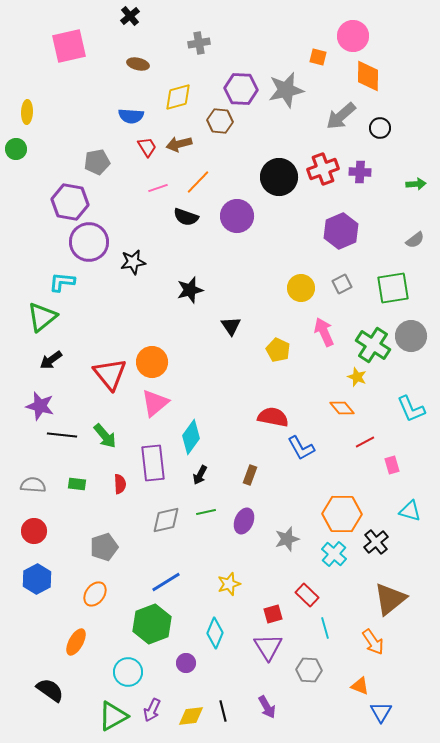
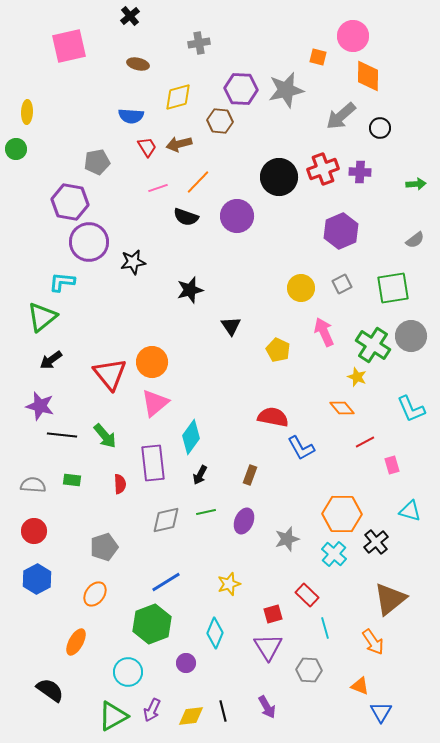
green rectangle at (77, 484): moved 5 px left, 4 px up
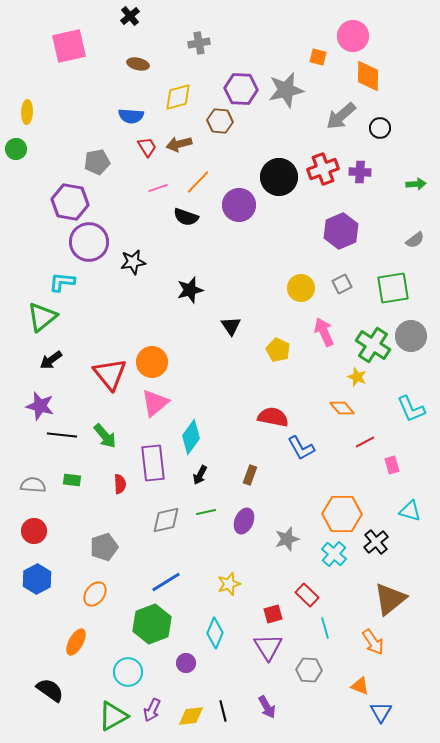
purple circle at (237, 216): moved 2 px right, 11 px up
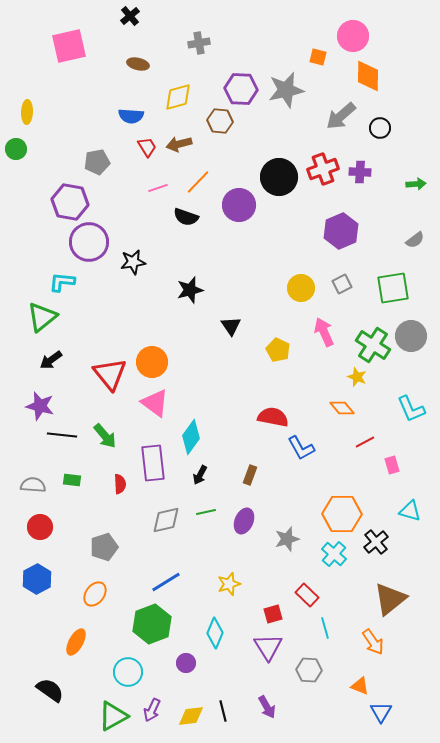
pink triangle at (155, 403): rotated 44 degrees counterclockwise
red circle at (34, 531): moved 6 px right, 4 px up
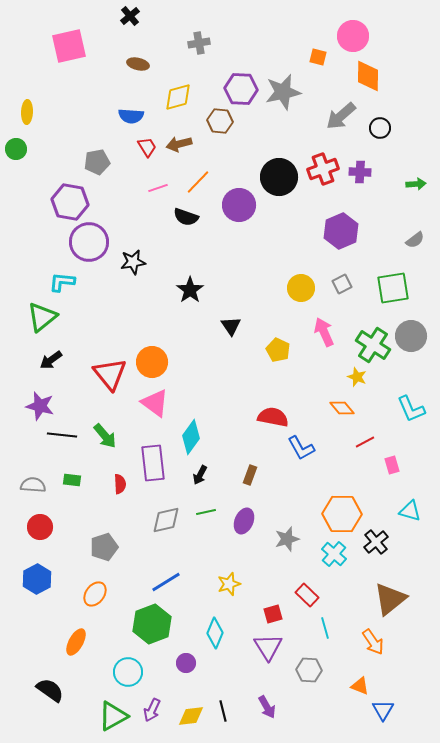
gray star at (286, 90): moved 3 px left, 2 px down
black star at (190, 290): rotated 20 degrees counterclockwise
blue triangle at (381, 712): moved 2 px right, 2 px up
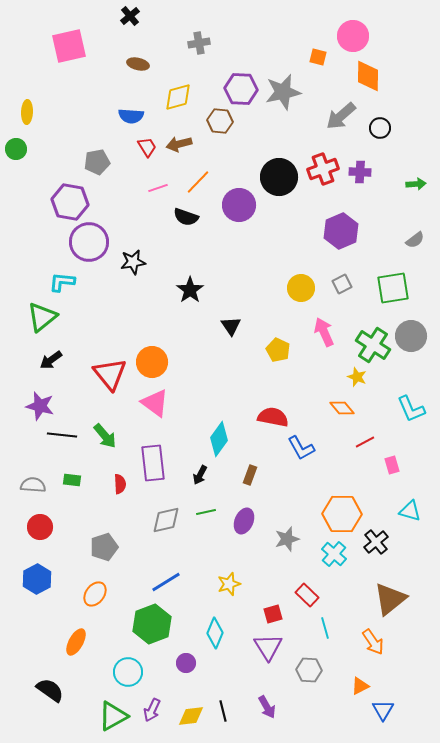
cyan diamond at (191, 437): moved 28 px right, 2 px down
orange triangle at (360, 686): rotated 48 degrees counterclockwise
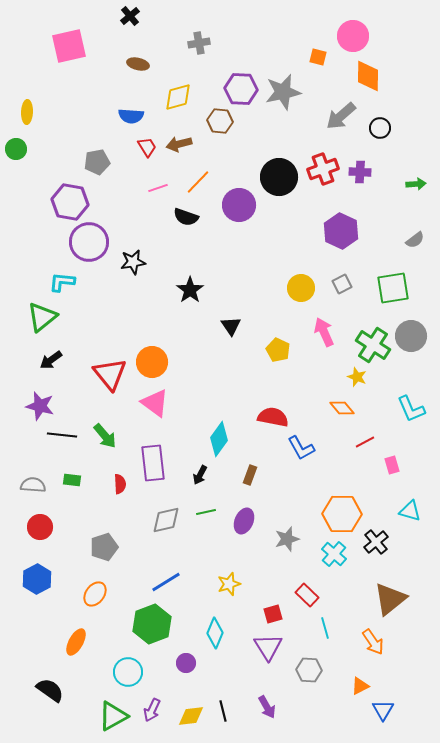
purple hexagon at (341, 231): rotated 12 degrees counterclockwise
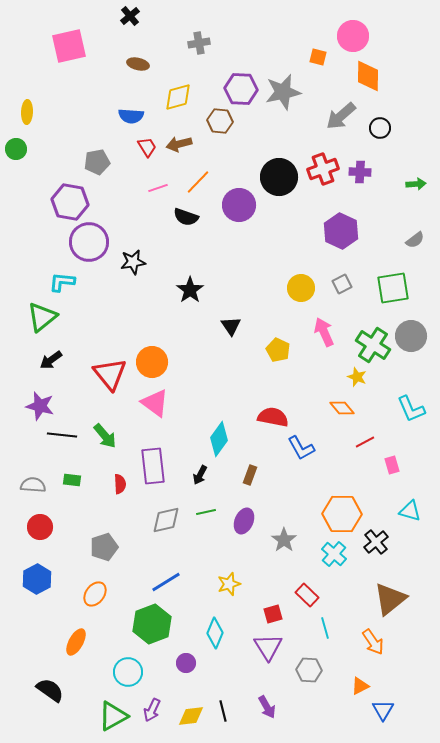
purple rectangle at (153, 463): moved 3 px down
gray star at (287, 539): moved 3 px left, 1 px down; rotated 20 degrees counterclockwise
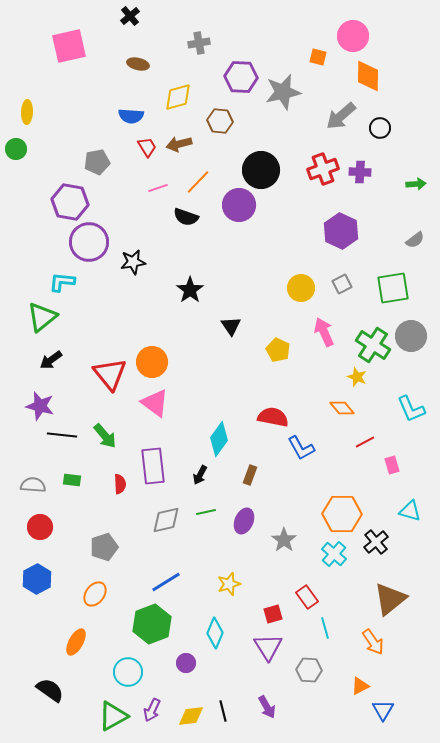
purple hexagon at (241, 89): moved 12 px up
black circle at (279, 177): moved 18 px left, 7 px up
red rectangle at (307, 595): moved 2 px down; rotated 10 degrees clockwise
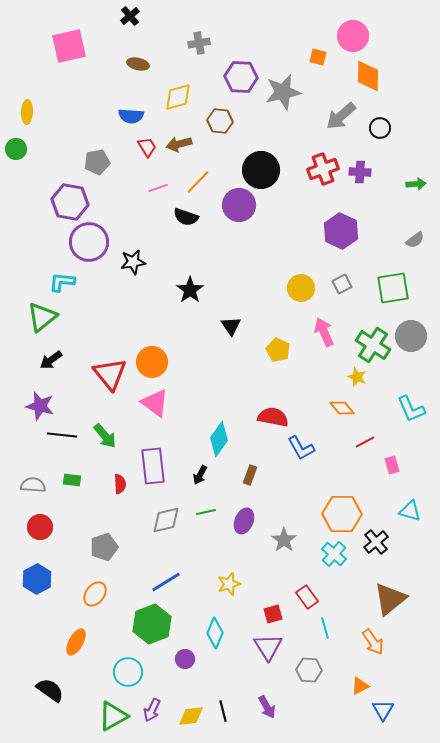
purple circle at (186, 663): moved 1 px left, 4 px up
